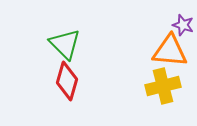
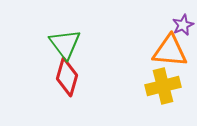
purple star: rotated 30 degrees clockwise
green triangle: rotated 8 degrees clockwise
red diamond: moved 4 px up
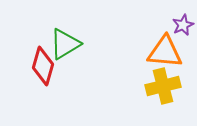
green triangle: rotated 36 degrees clockwise
orange triangle: moved 5 px left, 1 px down
red diamond: moved 24 px left, 11 px up
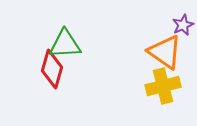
green triangle: rotated 28 degrees clockwise
orange triangle: rotated 30 degrees clockwise
red diamond: moved 9 px right, 3 px down
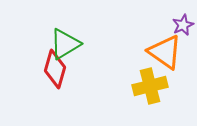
green triangle: rotated 28 degrees counterclockwise
red diamond: moved 3 px right
yellow cross: moved 13 px left
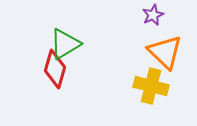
purple star: moved 30 px left, 10 px up
orange triangle: rotated 9 degrees clockwise
yellow cross: moved 1 px right; rotated 28 degrees clockwise
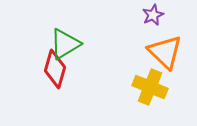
yellow cross: moved 1 px left, 1 px down; rotated 8 degrees clockwise
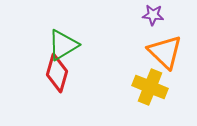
purple star: rotated 30 degrees clockwise
green triangle: moved 2 px left, 1 px down
red diamond: moved 2 px right, 4 px down
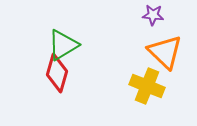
yellow cross: moved 3 px left, 1 px up
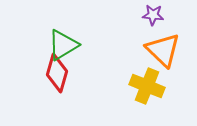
orange triangle: moved 2 px left, 2 px up
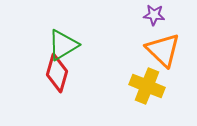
purple star: moved 1 px right
